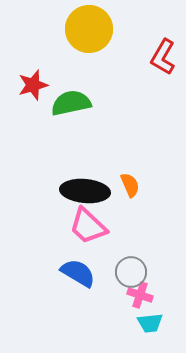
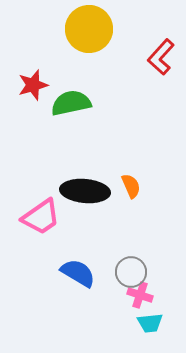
red L-shape: moved 2 px left; rotated 12 degrees clockwise
orange semicircle: moved 1 px right, 1 px down
pink trapezoid: moved 47 px left, 9 px up; rotated 78 degrees counterclockwise
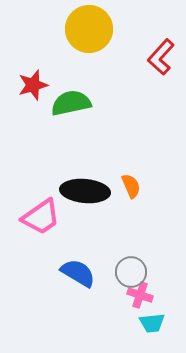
cyan trapezoid: moved 2 px right
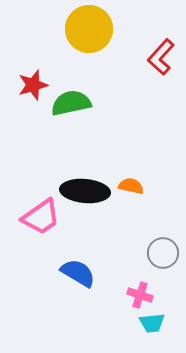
orange semicircle: rotated 55 degrees counterclockwise
gray circle: moved 32 px right, 19 px up
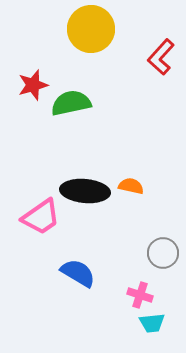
yellow circle: moved 2 px right
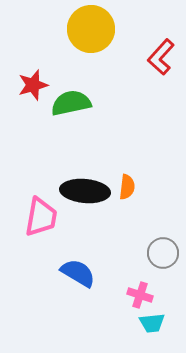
orange semicircle: moved 4 px left, 1 px down; rotated 85 degrees clockwise
pink trapezoid: rotated 45 degrees counterclockwise
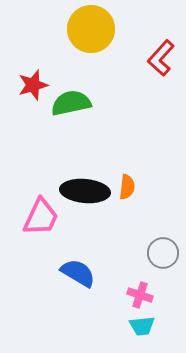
red L-shape: moved 1 px down
pink trapezoid: rotated 15 degrees clockwise
cyan trapezoid: moved 10 px left, 3 px down
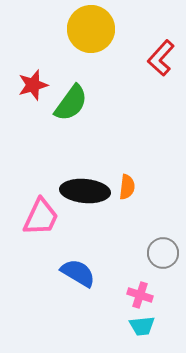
green semicircle: rotated 138 degrees clockwise
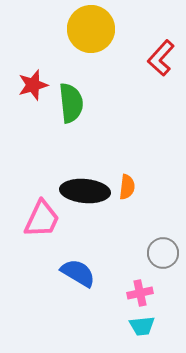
green semicircle: rotated 42 degrees counterclockwise
pink trapezoid: moved 1 px right, 2 px down
pink cross: moved 2 px up; rotated 30 degrees counterclockwise
